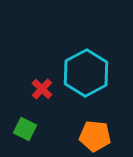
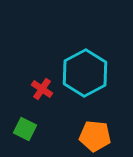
cyan hexagon: moved 1 px left
red cross: rotated 10 degrees counterclockwise
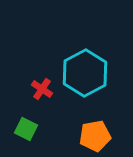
green square: moved 1 px right
orange pentagon: rotated 16 degrees counterclockwise
